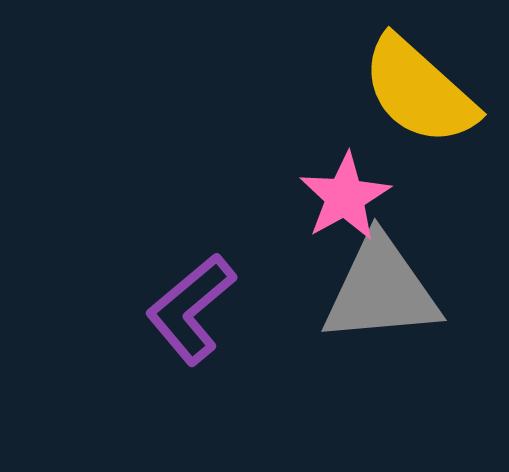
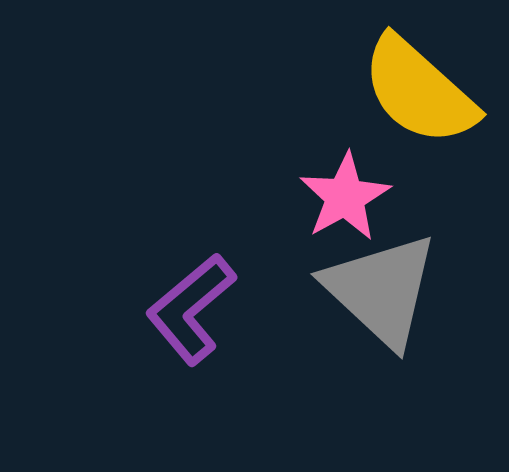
gray triangle: rotated 48 degrees clockwise
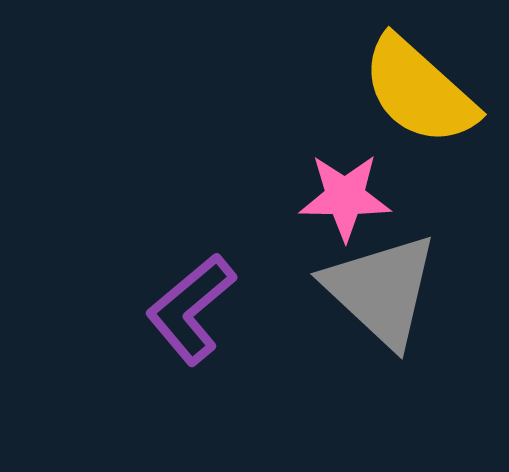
pink star: rotated 30 degrees clockwise
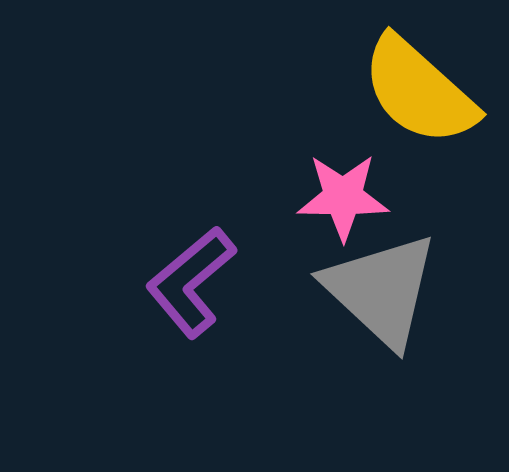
pink star: moved 2 px left
purple L-shape: moved 27 px up
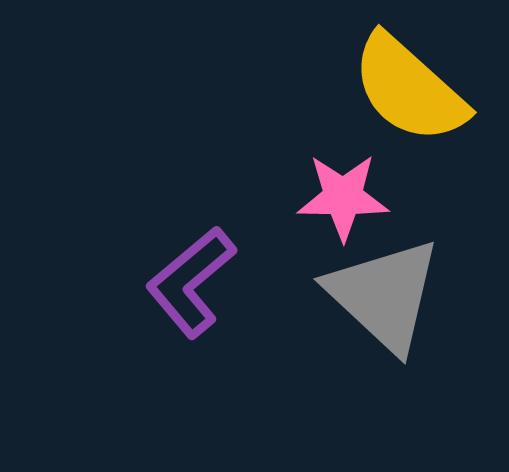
yellow semicircle: moved 10 px left, 2 px up
gray triangle: moved 3 px right, 5 px down
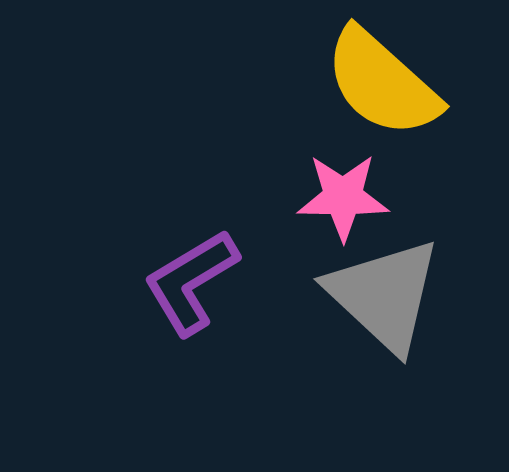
yellow semicircle: moved 27 px left, 6 px up
purple L-shape: rotated 9 degrees clockwise
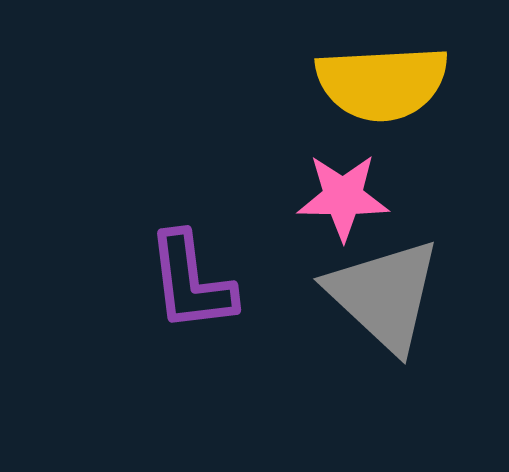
yellow semicircle: rotated 45 degrees counterclockwise
purple L-shape: rotated 66 degrees counterclockwise
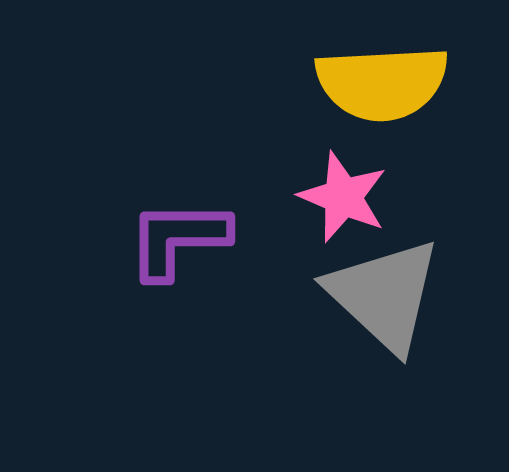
pink star: rotated 22 degrees clockwise
purple L-shape: moved 13 px left, 43 px up; rotated 97 degrees clockwise
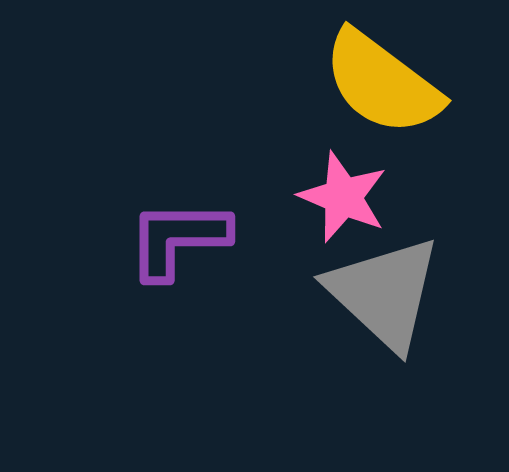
yellow semicircle: rotated 40 degrees clockwise
gray triangle: moved 2 px up
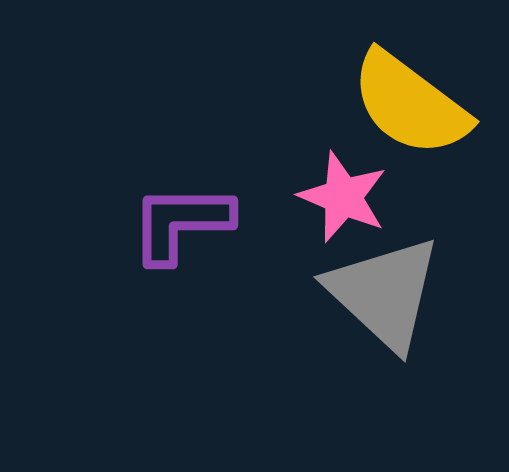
yellow semicircle: moved 28 px right, 21 px down
purple L-shape: moved 3 px right, 16 px up
